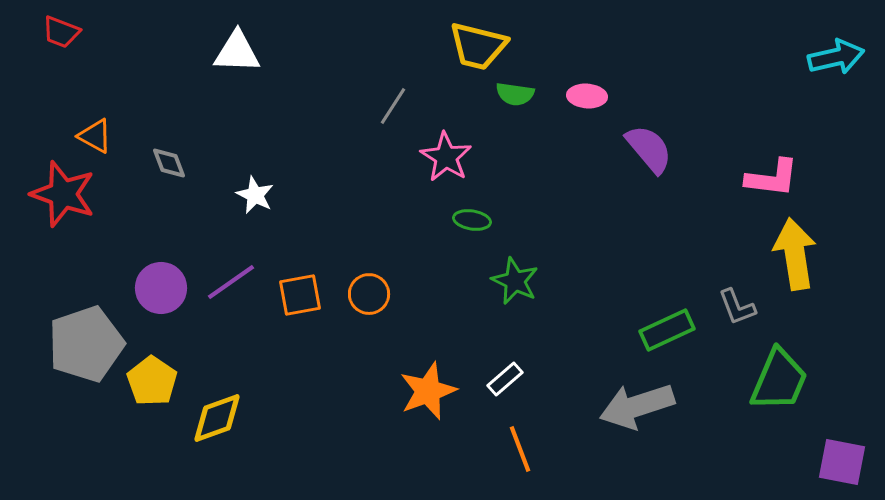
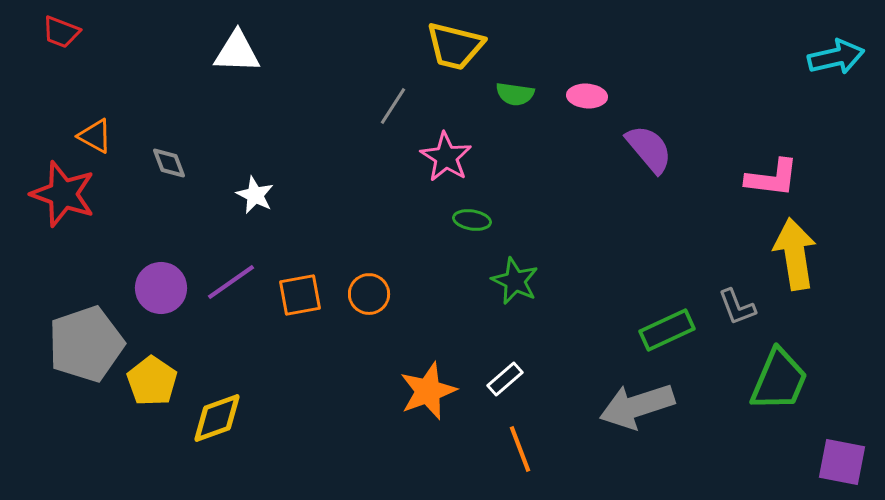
yellow trapezoid: moved 23 px left
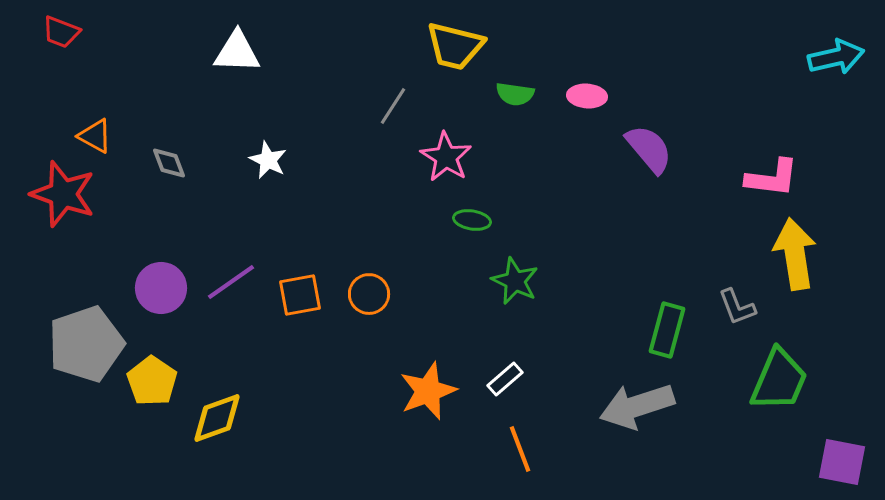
white star: moved 13 px right, 35 px up
green rectangle: rotated 50 degrees counterclockwise
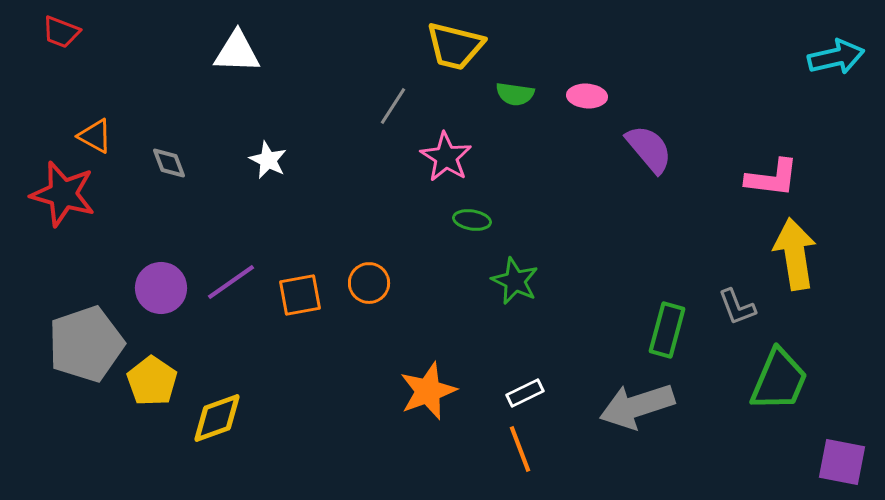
red star: rotated 4 degrees counterclockwise
orange circle: moved 11 px up
white rectangle: moved 20 px right, 14 px down; rotated 15 degrees clockwise
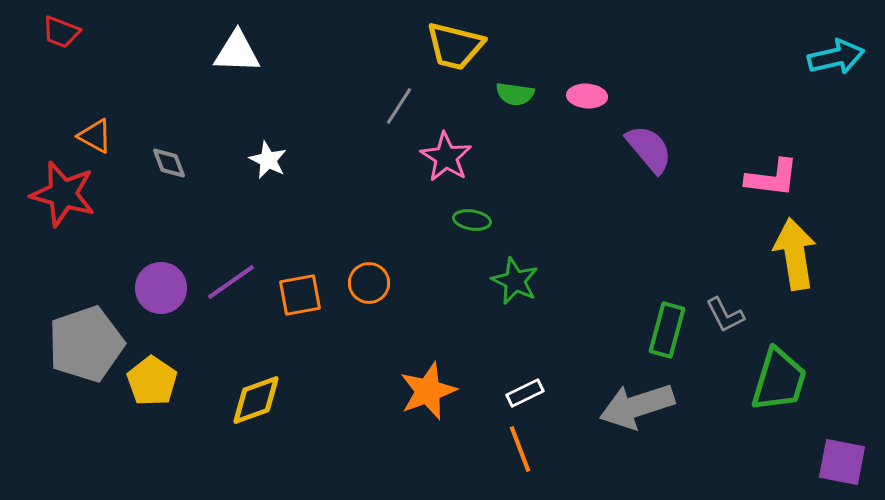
gray line: moved 6 px right
gray L-shape: moved 12 px left, 8 px down; rotated 6 degrees counterclockwise
green trapezoid: rotated 6 degrees counterclockwise
yellow diamond: moved 39 px right, 18 px up
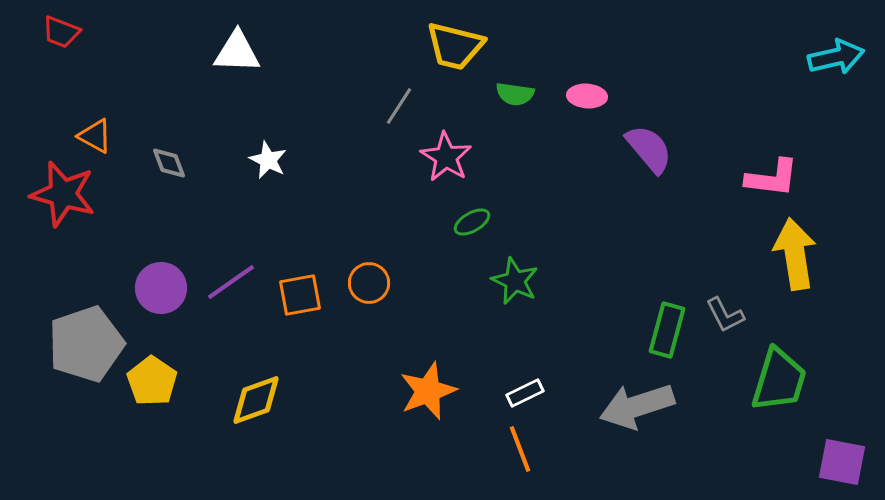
green ellipse: moved 2 px down; rotated 39 degrees counterclockwise
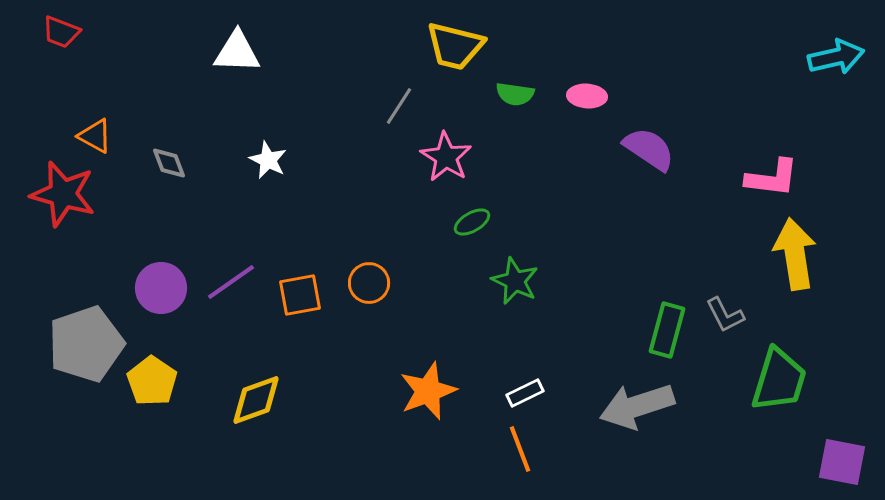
purple semicircle: rotated 16 degrees counterclockwise
